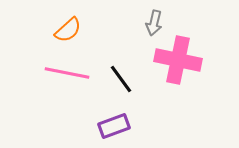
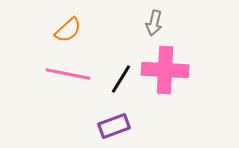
pink cross: moved 13 px left, 10 px down; rotated 9 degrees counterclockwise
pink line: moved 1 px right, 1 px down
black line: rotated 68 degrees clockwise
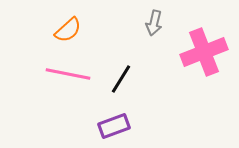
pink cross: moved 39 px right, 18 px up; rotated 24 degrees counterclockwise
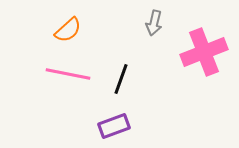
black line: rotated 12 degrees counterclockwise
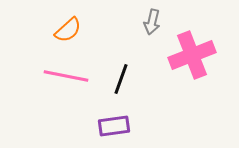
gray arrow: moved 2 px left, 1 px up
pink cross: moved 12 px left, 3 px down
pink line: moved 2 px left, 2 px down
purple rectangle: rotated 12 degrees clockwise
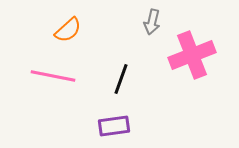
pink line: moved 13 px left
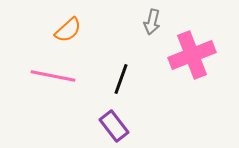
purple rectangle: rotated 60 degrees clockwise
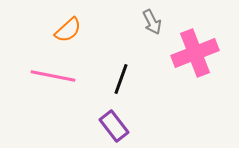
gray arrow: rotated 40 degrees counterclockwise
pink cross: moved 3 px right, 2 px up
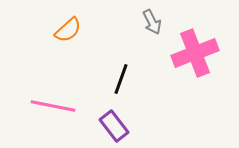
pink line: moved 30 px down
